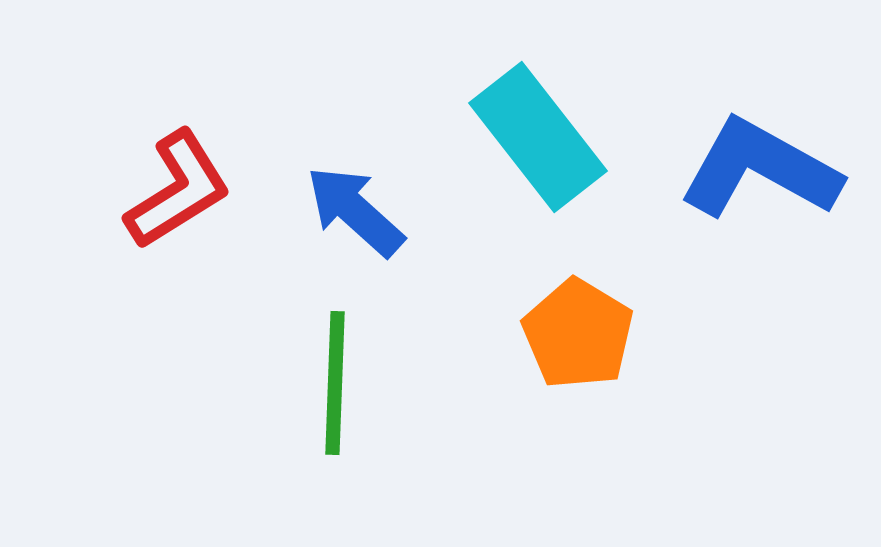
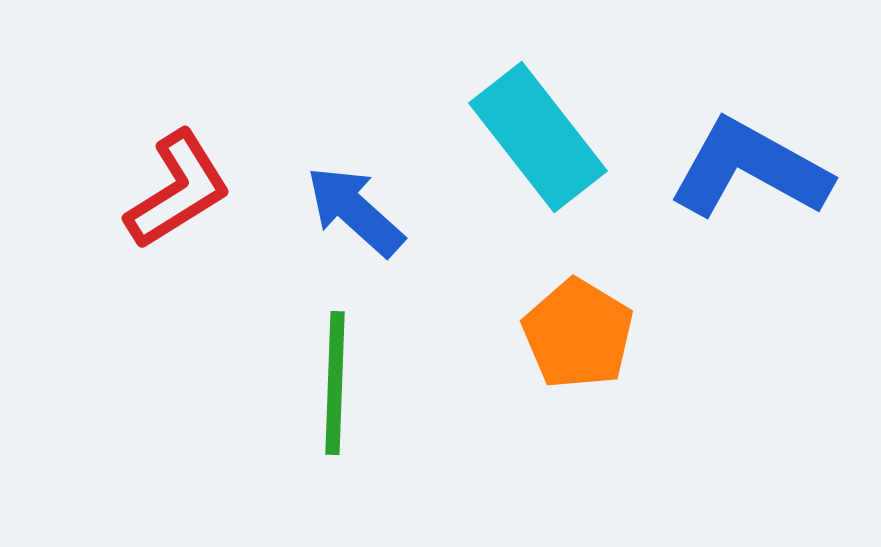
blue L-shape: moved 10 px left
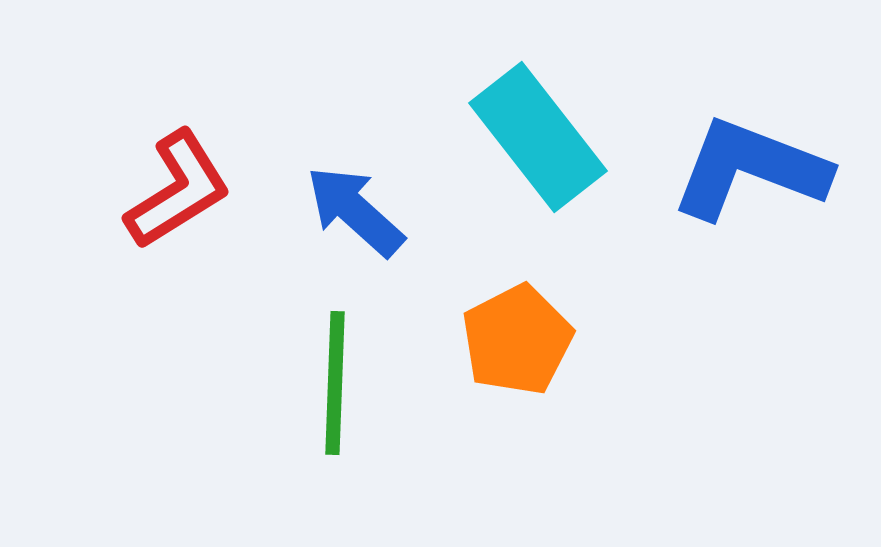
blue L-shape: rotated 8 degrees counterclockwise
orange pentagon: moved 61 px left, 6 px down; rotated 14 degrees clockwise
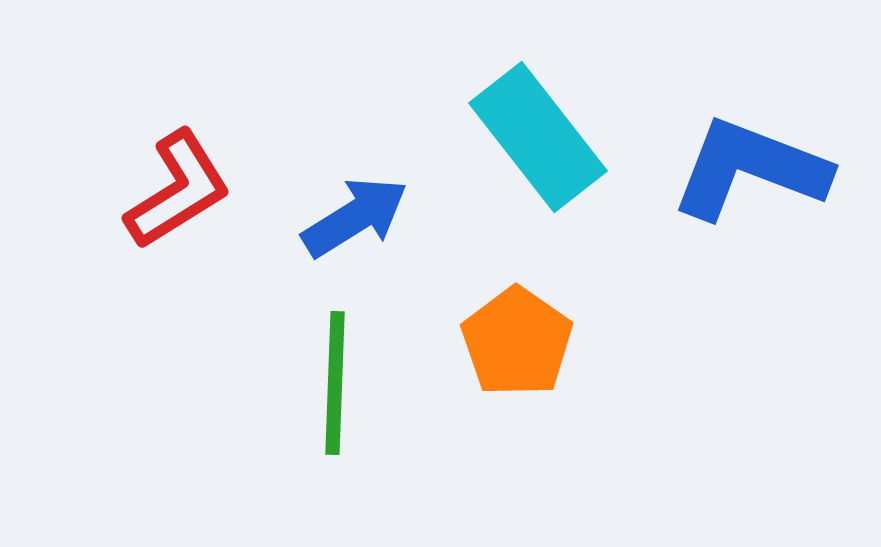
blue arrow: moved 6 px down; rotated 106 degrees clockwise
orange pentagon: moved 2 px down; rotated 10 degrees counterclockwise
